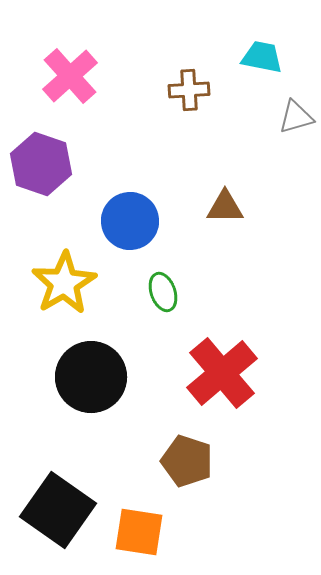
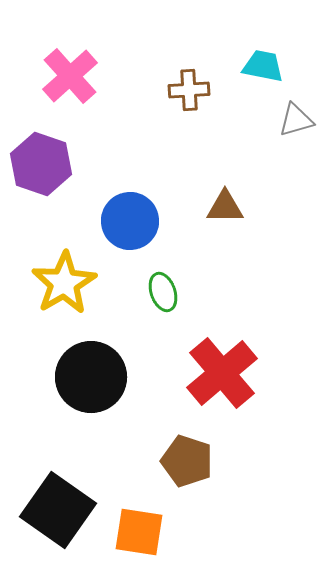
cyan trapezoid: moved 1 px right, 9 px down
gray triangle: moved 3 px down
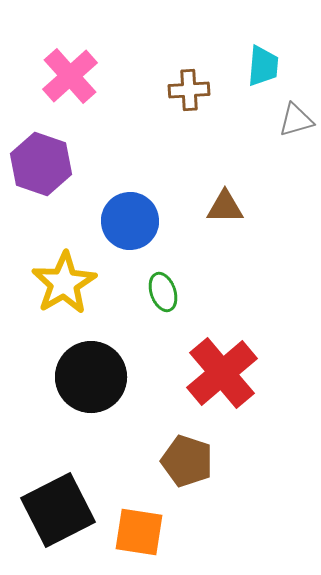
cyan trapezoid: rotated 84 degrees clockwise
black square: rotated 28 degrees clockwise
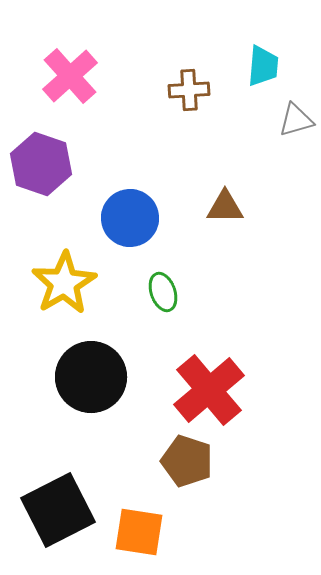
blue circle: moved 3 px up
red cross: moved 13 px left, 17 px down
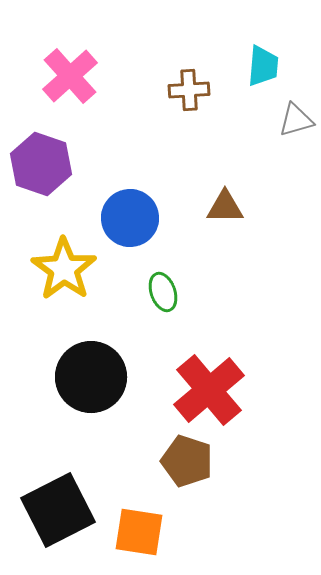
yellow star: moved 14 px up; rotated 6 degrees counterclockwise
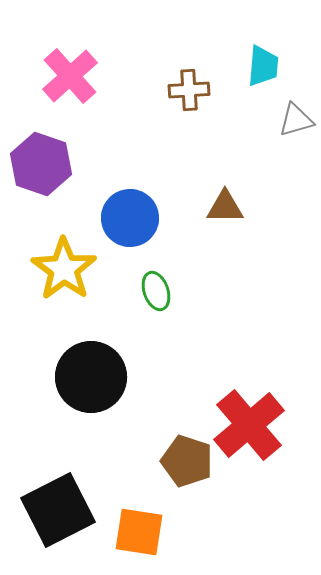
green ellipse: moved 7 px left, 1 px up
red cross: moved 40 px right, 35 px down
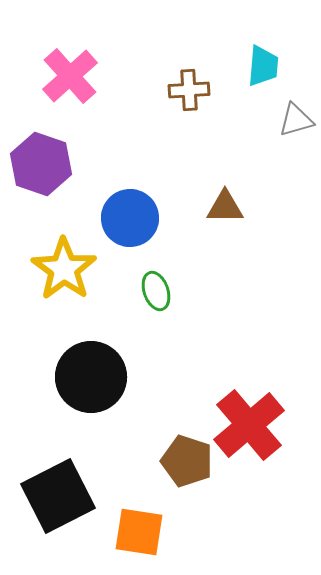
black square: moved 14 px up
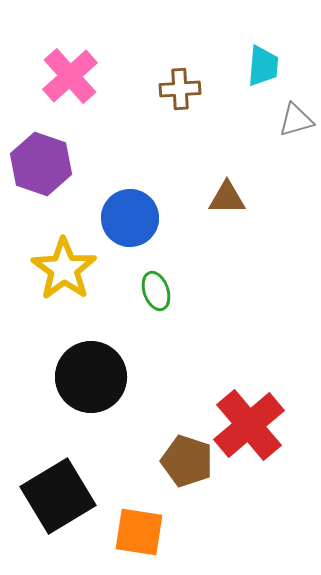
brown cross: moved 9 px left, 1 px up
brown triangle: moved 2 px right, 9 px up
black square: rotated 4 degrees counterclockwise
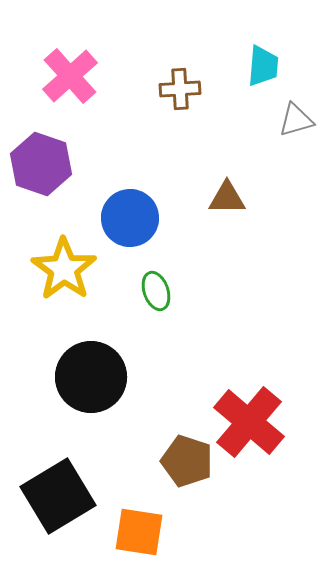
red cross: moved 3 px up; rotated 10 degrees counterclockwise
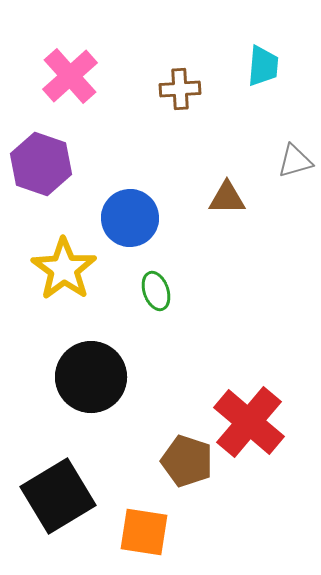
gray triangle: moved 1 px left, 41 px down
orange square: moved 5 px right
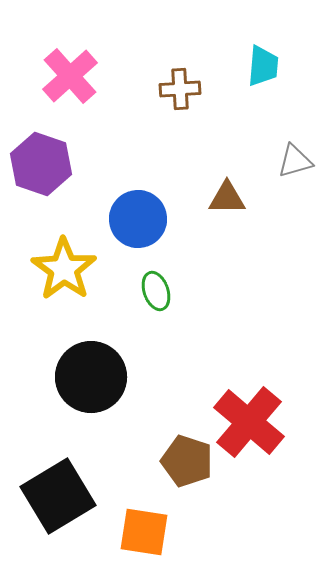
blue circle: moved 8 px right, 1 px down
